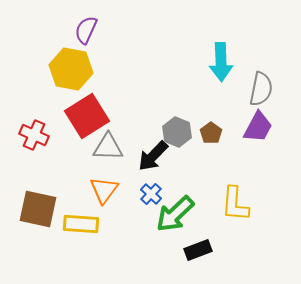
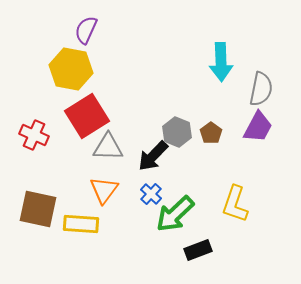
yellow L-shape: rotated 15 degrees clockwise
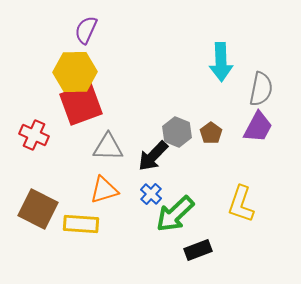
yellow hexagon: moved 4 px right, 3 px down; rotated 12 degrees counterclockwise
red square: moved 6 px left, 12 px up; rotated 12 degrees clockwise
orange triangle: rotated 36 degrees clockwise
yellow L-shape: moved 6 px right
brown square: rotated 15 degrees clockwise
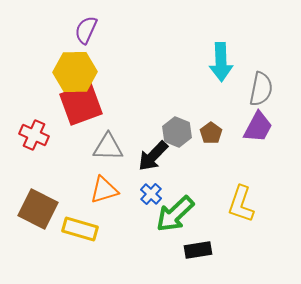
yellow rectangle: moved 1 px left, 5 px down; rotated 12 degrees clockwise
black rectangle: rotated 12 degrees clockwise
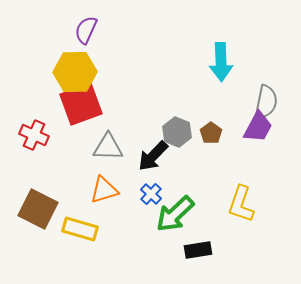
gray semicircle: moved 5 px right, 13 px down
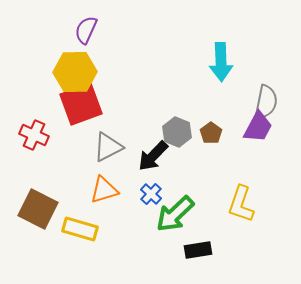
gray triangle: rotated 28 degrees counterclockwise
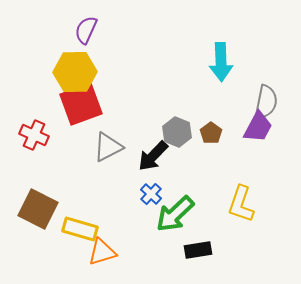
orange triangle: moved 2 px left, 62 px down
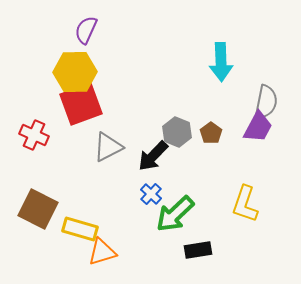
yellow L-shape: moved 4 px right
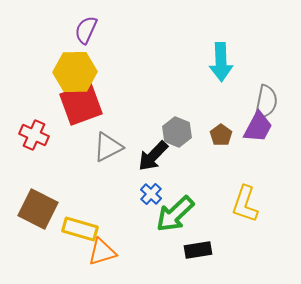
brown pentagon: moved 10 px right, 2 px down
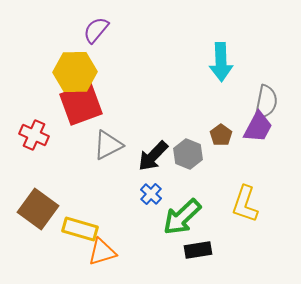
purple semicircle: moved 10 px right; rotated 16 degrees clockwise
gray hexagon: moved 11 px right, 22 px down
gray triangle: moved 2 px up
brown square: rotated 9 degrees clockwise
green arrow: moved 7 px right, 3 px down
